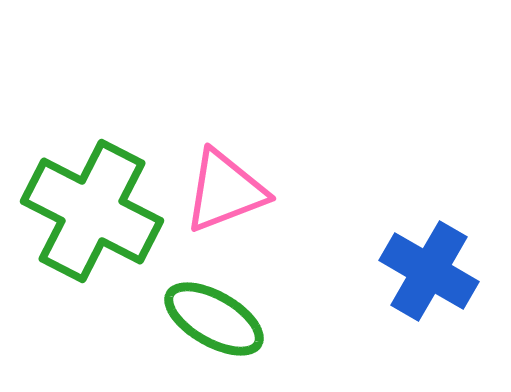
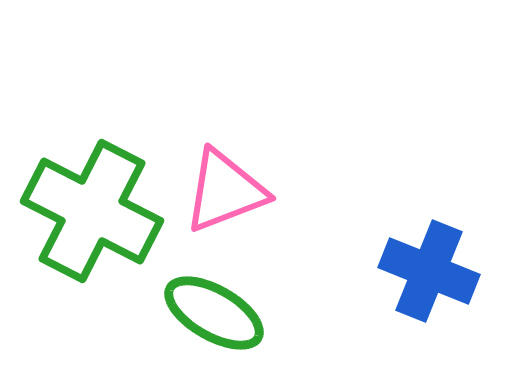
blue cross: rotated 8 degrees counterclockwise
green ellipse: moved 6 px up
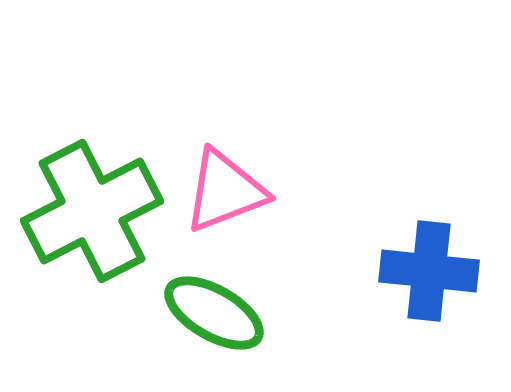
green cross: rotated 36 degrees clockwise
blue cross: rotated 16 degrees counterclockwise
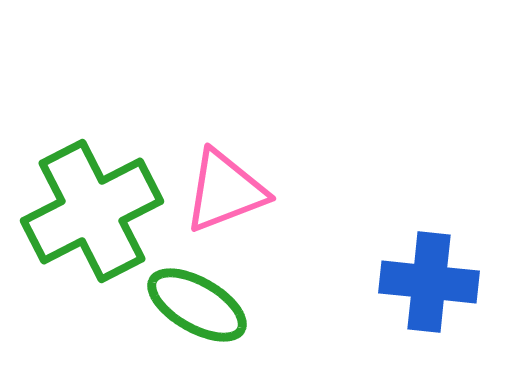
blue cross: moved 11 px down
green ellipse: moved 17 px left, 8 px up
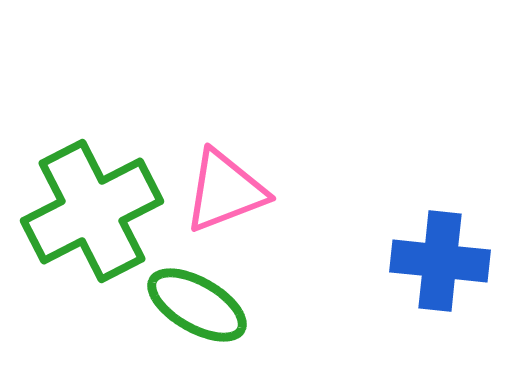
blue cross: moved 11 px right, 21 px up
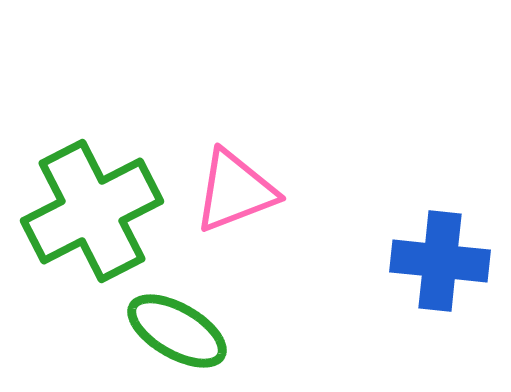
pink triangle: moved 10 px right
green ellipse: moved 20 px left, 26 px down
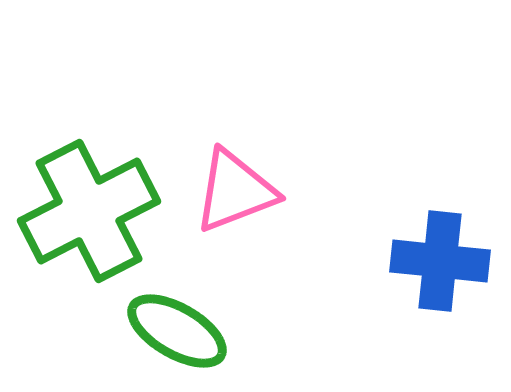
green cross: moved 3 px left
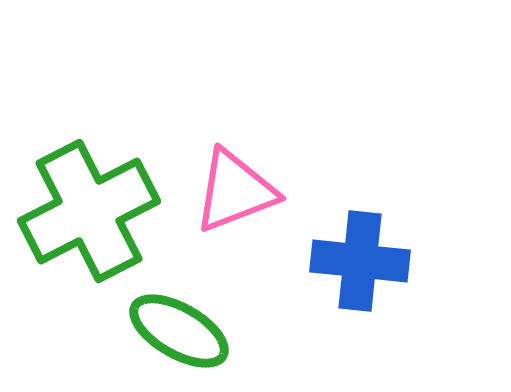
blue cross: moved 80 px left
green ellipse: moved 2 px right
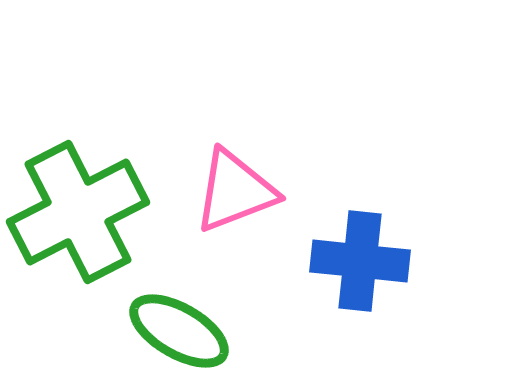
green cross: moved 11 px left, 1 px down
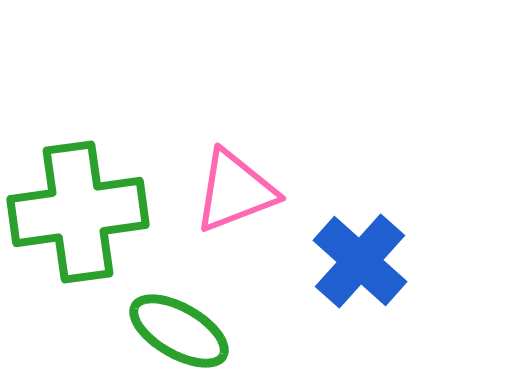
green cross: rotated 19 degrees clockwise
blue cross: rotated 36 degrees clockwise
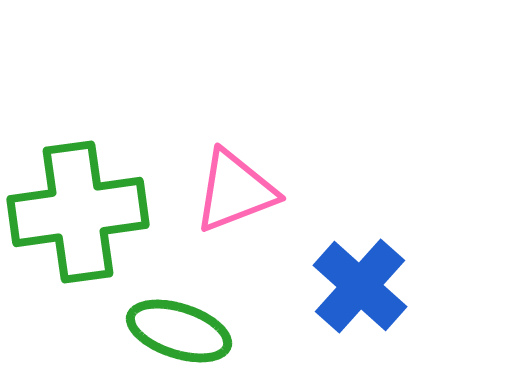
blue cross: moved 25 px down
green ellipse: rotated 12 degrees counterclockwise
